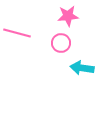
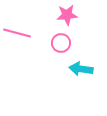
pink star: moved 1 px left, 1 px up
cyan arrow: moved 1 px left, 1 px down
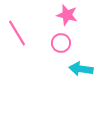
pink star: rotated 20 degrees clockwise
pink line: rotated 44 degrees clockwise
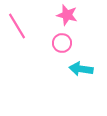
pink line: moved 7 px up
pink circle: moved 1 px right
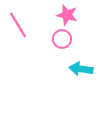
pink line: moved 1 px right, 1 px up
pink circle: moved 4 px up
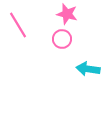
pink star: moved 1 px up
cyan arrow: moved 7 px right
